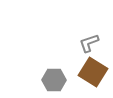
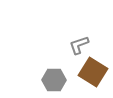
gray L-shape: moved 10 px left, 2 px down
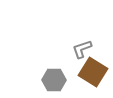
gray L-shape: moved 3 px right, 4 px down
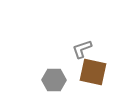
brown square: rotated 20 degrees counterclockwise
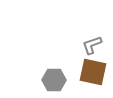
gray L-shape: moved 10 px right, 4 px up
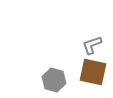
gray hexagon: rotated 15 degrees clockwise
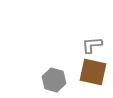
gray L-shape: rotated 15 degrees clockwise
